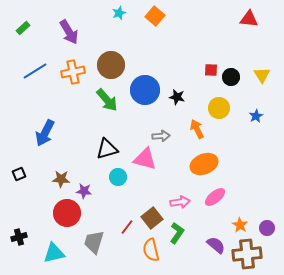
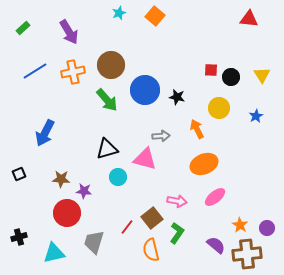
pink arrow: moved 3 px left, 1 px up; rotated 18 degrees clockwise
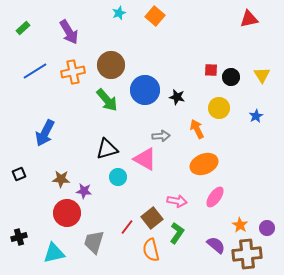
red triangle: rotated 18 degrees counterclockwise
pink triangle: rotated 15 degrees clockwise
pink ellipse: rotated 15 degrees counterclockwise
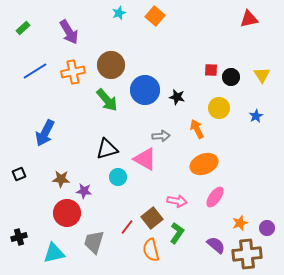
orange star: moved 2 px up; rotated 21 degrees clockwise
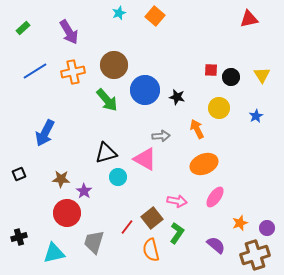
brown circle: moved 3 px right
black triangle: moved 1 px left, 4 px down
purple star: rotated 28 degrees clockwise
brown cross: moved 8 px right, 1 px down; rotated 12 degrees counterclockwise
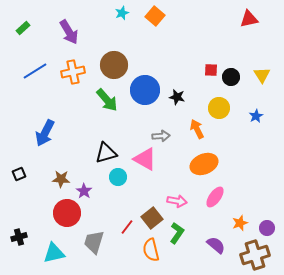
cyan star: moved 3 px right
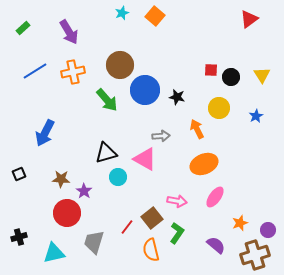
red triangle: rotated 24 degrees counterclockwise
brown circle: moved 6 px right
purple circle: moved 1 px right, 2 px down
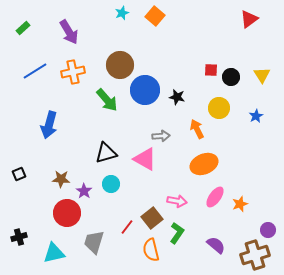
blue arrow: moved 4 px right, 8 px up; rotated 12 degrees counterclockwise
cyan circle: moved 7 px left, 7 px down
orange star: moved 19 px up
